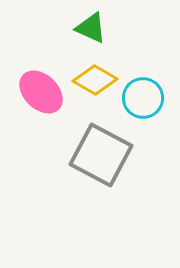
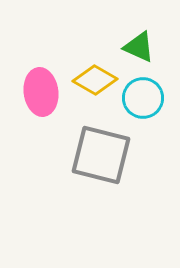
green triangle: moved 48 px right, 19 px down
pink ellipse: rotated 39 degrees clockwise
gray square: rotated 14 degrees counterclockwise
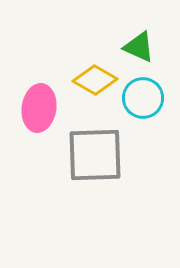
pink ellipse: moved 2 px left, 16 px down; rotated 15 degrees clockwise
gray square: moved 6 px left; rotated 16 degrees counterclockwise
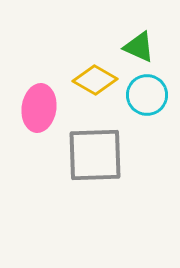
cyan circle: moved 4 px right, 3 px up
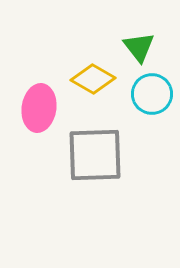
green triangle: rotated 28 degrees clockwise
yellow diamond: moved 2 px left, 1 px up
cyan circle: moved 5 px right, 1 px up
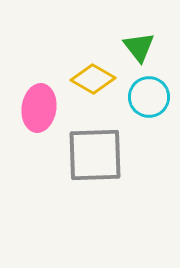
cyan circle: moved 3 px left, 3 px down
